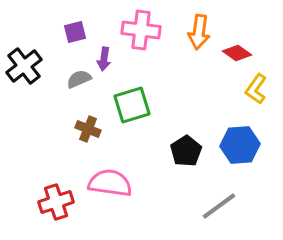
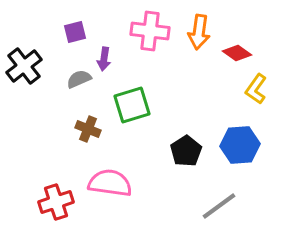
pink cross: moved 9 px right, 1 px down
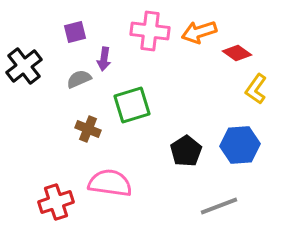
orange arrow: rotated 64 degrees clockwise
gray line: rotated 15 degrees clockwise
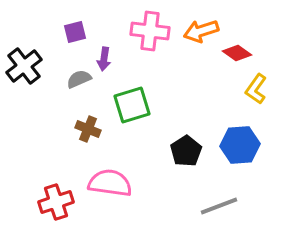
orange arrow: moved 2 px right, 1 px up
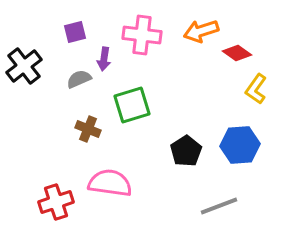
pink cross: moved 8 px left, 4 px down
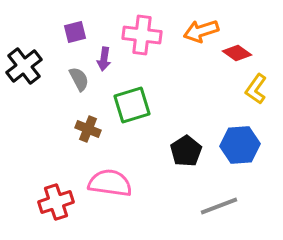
gray semicircle: rotated 85 degrees clockwise
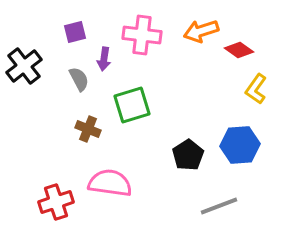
red diamond: moved 2 px right, 3 px up
black pentagon: moved 2 px right, 4 px down
